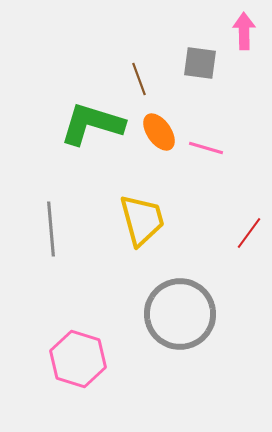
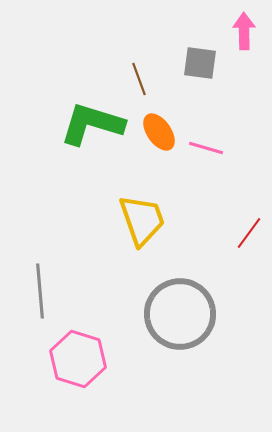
yellow trapezoid: rotated 4 degrees counterclockwise
gray line: moved 11 px left, 62 px down
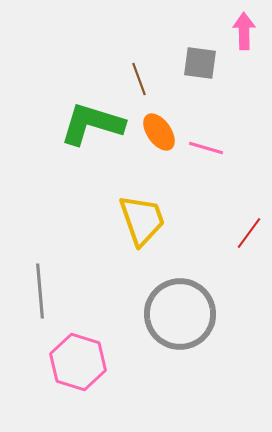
pink hexagon: moved 3 px down
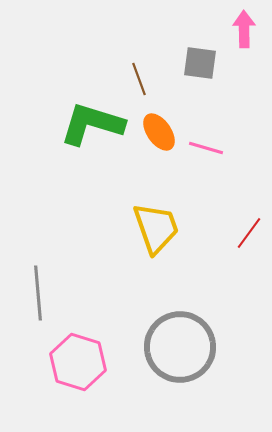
pink arrow: moved 2 px up
yellow trapezoid: moved 14 px right, 8 px down
gray line: moved 2 px left, 2 px down
gray circle: moved 33 px down
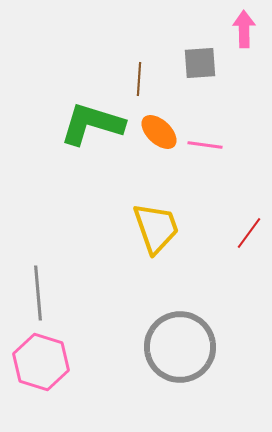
gray square: rotated 12 degrees counterclockwise
brown line: rotated 24 degrees clockwise
orange ellipse: rotated 12 degrees counterclockwise
pink line: moved 1 px left, 3 px up; rotated 8 degrees counterclockwise
pink hexagon: moved 37 px left
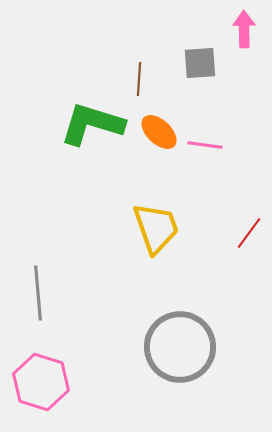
pink hexagon: moved 20 px down
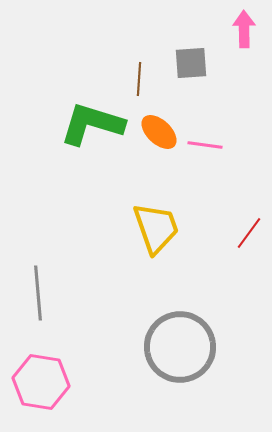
gray square: moved 9 px left
pink hexagon: rotated 8 degrees counterclockwise
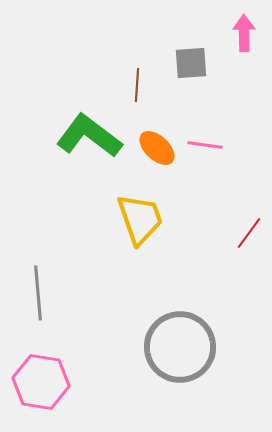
pink arrow: moved 4 px down
brown line: moved 2 px left, 6 px down
green L-shape: moved 3 px left, 12 px down; rotated 20 degrees clockwise
orange ellipse: moved 2 px left, 16 px down
yellow trapezoid: moved 16 px left, 9 px up
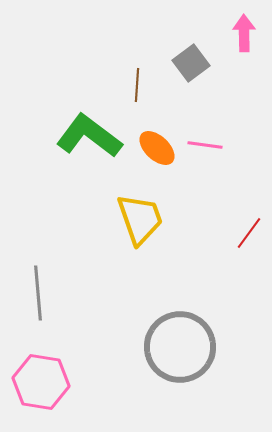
gray square: rotated 33 degrees counterclockwise
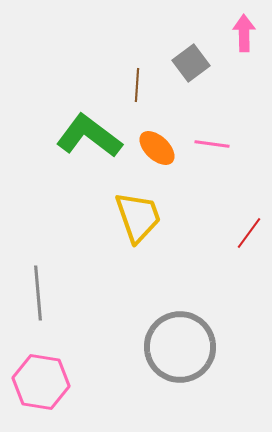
pink line: moved 7 px right, 1 px up
yellow trapezoid: moved 2 px left, 2 px up
